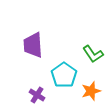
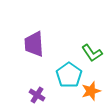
purple trapezoid: moved 1 px right, 1 px up
green L-shape: moved 1 px left, 1 px up
cyan pentagon: moved 5 px right
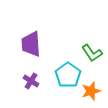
purple trapezoid: moved 3 px left
cyan pentagon: moved 1 px left
purple cross: moved 6 px left, 14 px up
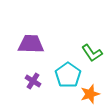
purple trapezoid: rotated 96 degrees clockwise
purple cross: moved 2 px right
orange star: moved 1 px left, 3 px down
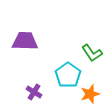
purple trapezoid: moved 6 px left, 3 px up
purple cross: moved 1 px right, 11 px down
